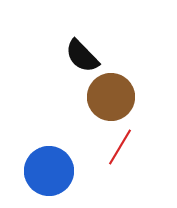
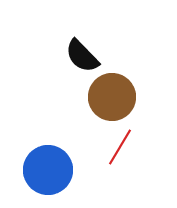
brown circle: moved 1 px right
blue circle: moved 1 px left, 1 px up
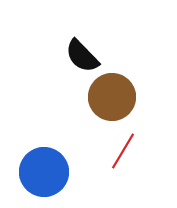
red line: moved 3 px right, 4 px down
blue circle: moved 4 px left, 2 px down
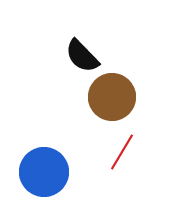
red line: moved 1 px left, 1 px down
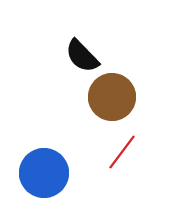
red line: rotated 6 degrees clockwise
blue circle: moved 1 px down
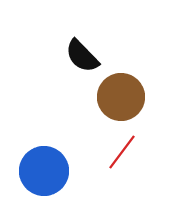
brown circle: moved 9 px right
blue circle: moved 2 px up
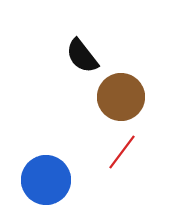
black semicircle: rotated 6 degrees clockwise
blue circle: moved 2 px right, 9 px down
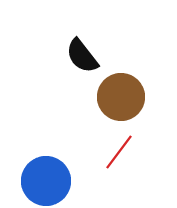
red line: moved 3 px left
blue circle: moved 1 px down
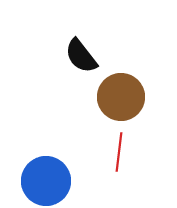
black semicircle: moved 1 px left
red line: rotated 30 degrees counterclockwise
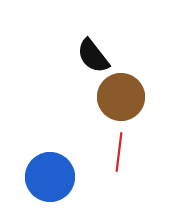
black semicircle: moved 12 px right
blue circle: moved 4 px right, 4 px up
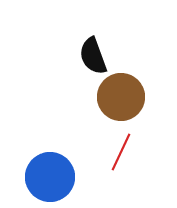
black semicircle: rotated 18 degrees clockwise
red line: moved 2 px right; rotated 18 degrees clockwise
